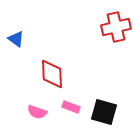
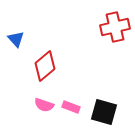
red cross: moved 1 px left
blue triangle: rotated 12 degrees clockwise
red diamond: moved 7 px left, 8 px up; rotated 52 degrees clockwise
pink semicircle: moved 7 px right, 7 px up
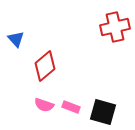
black square: moved 1 px left
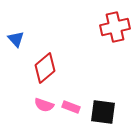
red diamond: moved 2 px down
black square: rotated 8 degrees counterclockwise
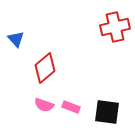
black square: moved 4 px right
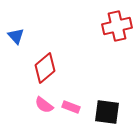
red cross: moved 2 px right, 1 px up
blue triangle: moved 3 px up
pink semicircle: rotated 18 degrees clockwise
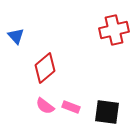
red cross: moved 3 px left, 4 px down
pink semicircle: moved 1 px right, 1 px down
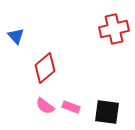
red cross: moved 1 px up
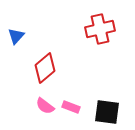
red cross: moved 14 px left
blue triangle: rotated 24 degrees clockwise
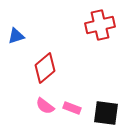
red cross: moved 4 px up
blue triangle: rotated 30 degrees clockwise
pink rectangle: moved 1 px right, 1 px down
black square: moved 1 px left, 1 px down
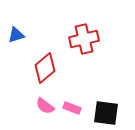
red cross: moved 16 px left, 14 px down
blue triangle: moved 1 px up
